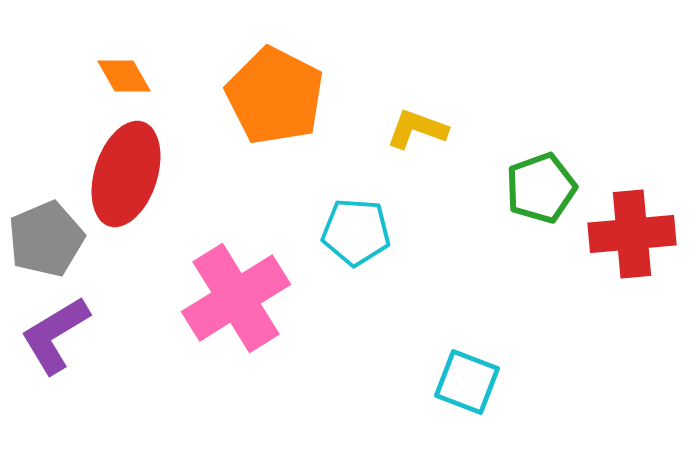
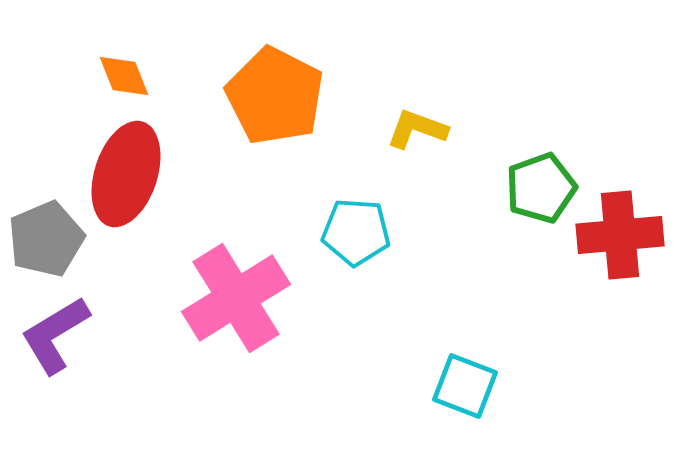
orange diamond: rotated 8 degrees clockwise
red cross: moved 12 px left, 1 px down
cyan square: moved 2 px left, 4 px down
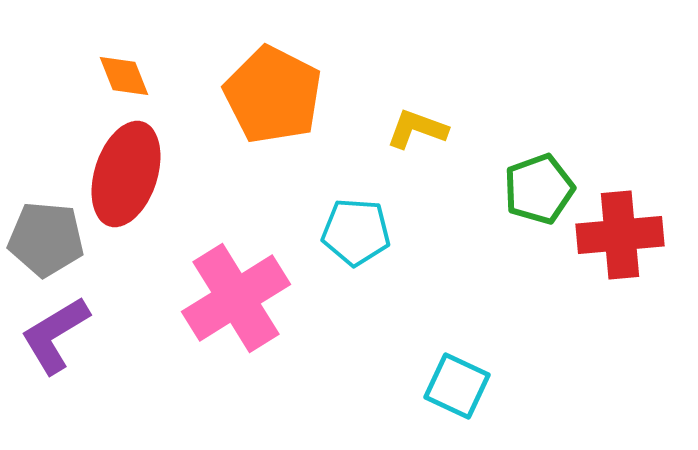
orange pentagon: moved 2 px left, 1 px up
green pentagon: moved 2 px left, 1 px down
gray pentagon: rotated 28 degrees clockwise
cyan square: moved 8 px left; rotated 4 degrees clockwise
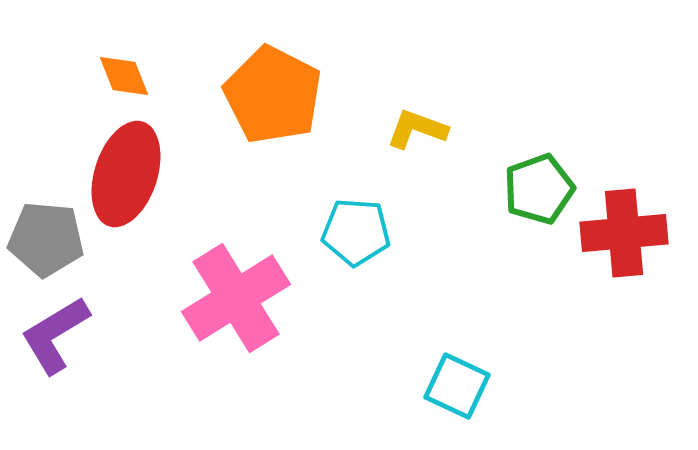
red cross: moved 4 px right, 2 px up
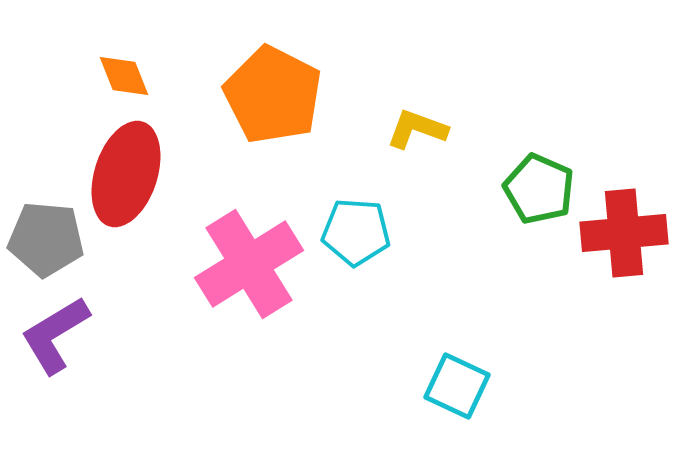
green pentagon: rotated 28 degrees counterclockwise
pink cross: moved 13 px right, 34 px up
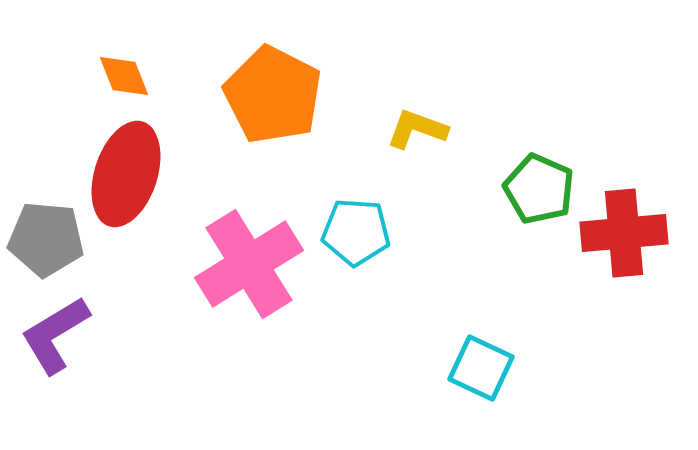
cyan square: moved 24 px right, 18 px up
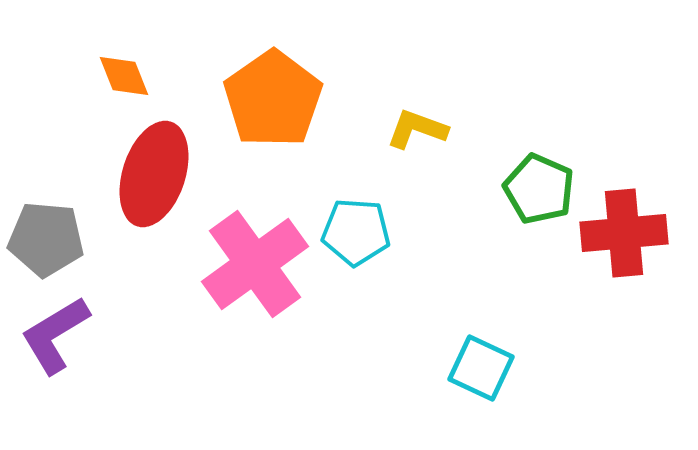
orange pentagon: moved 4 px down; rotated 10 degrees clockwise
red ellipse: moved 28 px right
pink cross: moved 6 px right; rotated 4 degrees counterclockwise
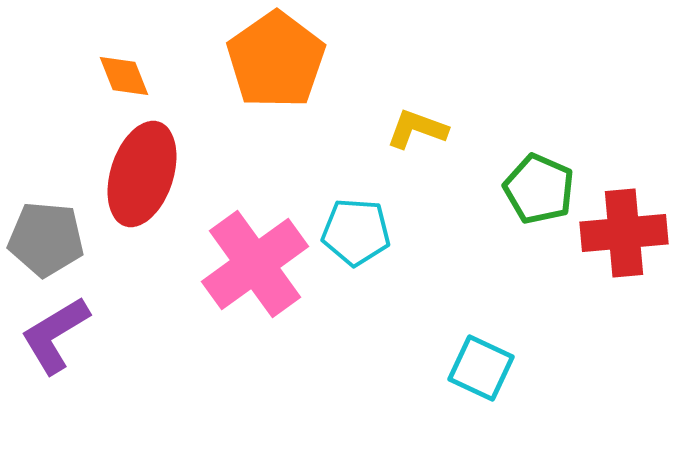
orange pentagon: moved 3 px right, 39 px up
red ellipse: moved 12 px left
